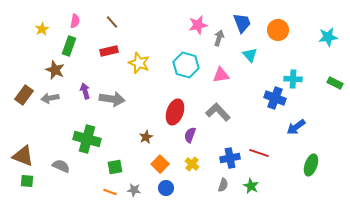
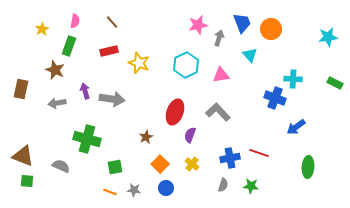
orange circle at (278, 30): moved 7 px left, 1 px up
cyan hexagon at (186, 65): rotated 20 degrees clockwise
brown rectangle at (24, 95): moved 3 px left, 6 px up; rotated 24 degrees counterclockwise
gray arrow at (50, 98): moved 7 px right, 5 px down
green ellipse at (311, 165): moved 3 px left, 2 px down; rotated 15 degrees counterclockwise
green star at (251, 186): rotated 21 degrees counterclockwise
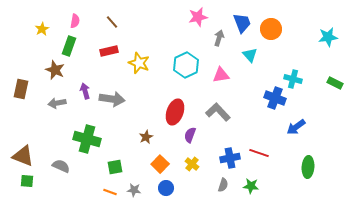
pink star at (198, 25): moved 8 px up
cyan cross at (293, 79): rotated 12 degrees clockwise
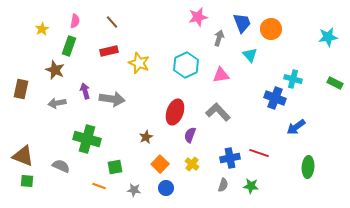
orange line at (110, 192): moved 11 px left, 6 px up
